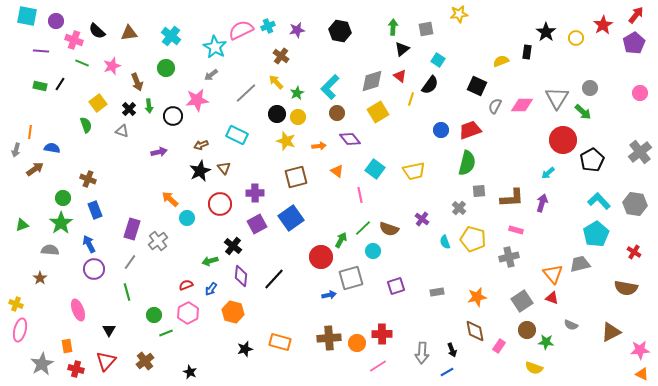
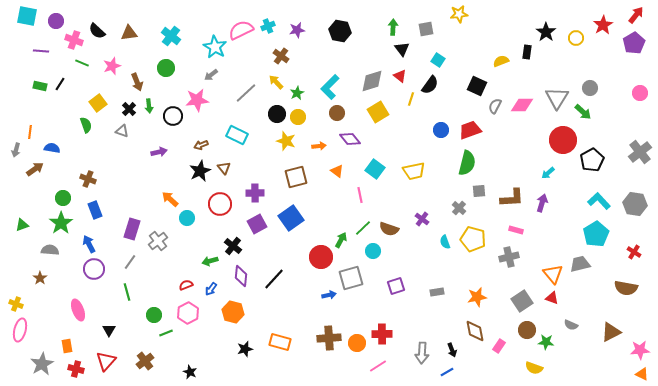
black triangle at (402, 49): rotated 28 degrees counterclockwise
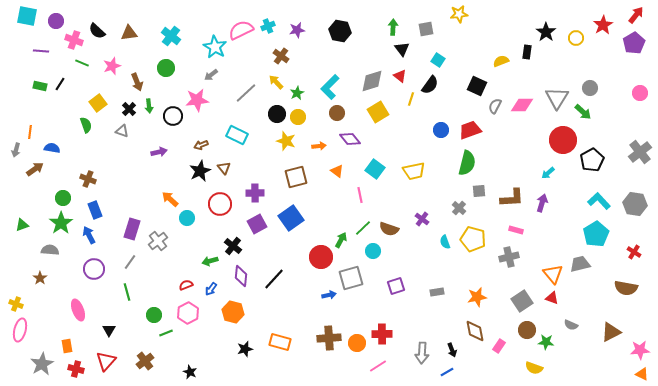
blue arrow at (89, 244): moved 9 px up
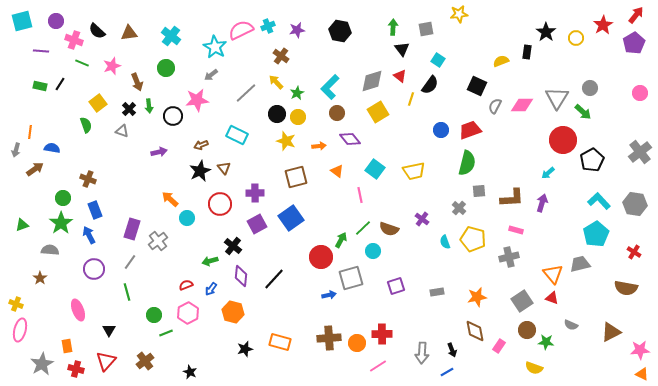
cyan square at (27, 16): moved 5 px left, 5 px down; rotated 25 degrees counterclockwise
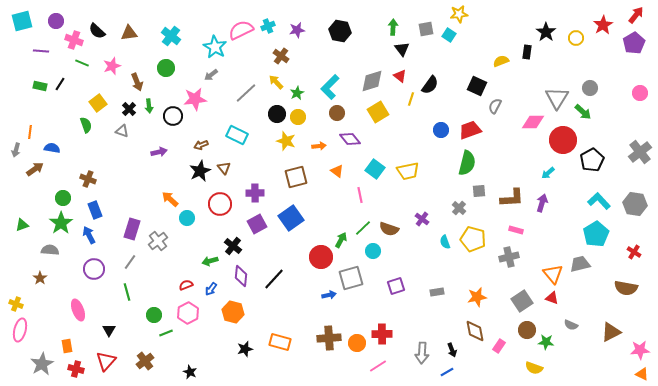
cyan square at (438, 60): moved 11 px right, 25 px up
pink star at (197, 100): moved 2 px left, 1 px up
pink diamond at (522, 105): moved 11 px right, 17 px down
yellow trapezoid at (414, 171): moved 6 px left
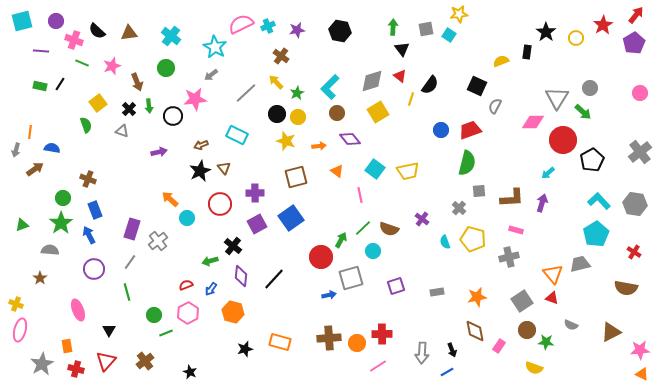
pink semicircle at (241, 30): moved 6 px up
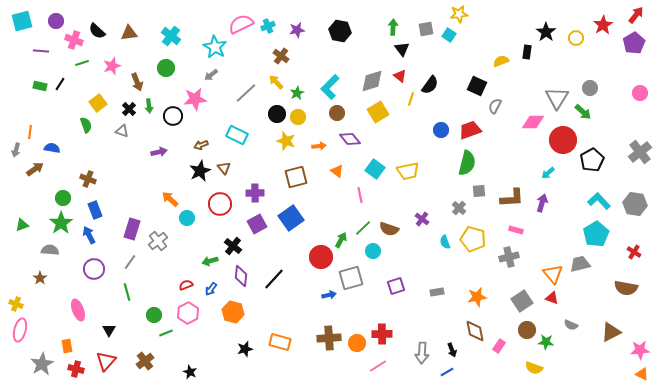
green line at (82, 63): rotated 40 degrees counterclockwise
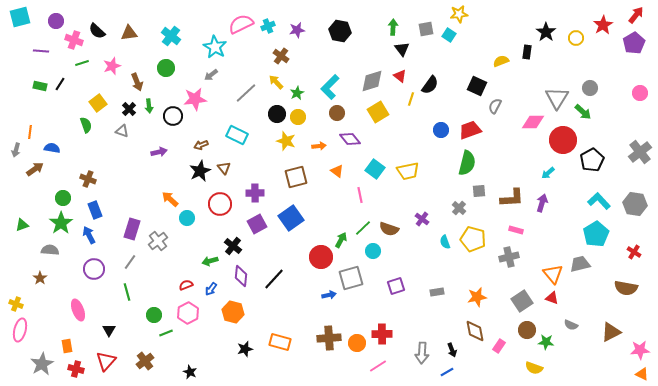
cyan square at (22, 21): moved 2 px left, 4 px up
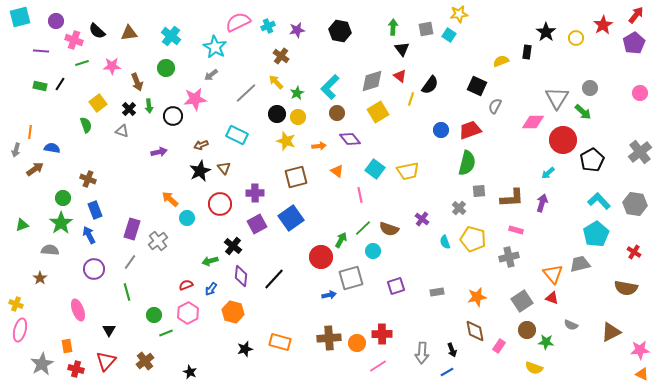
pink semicircle at (241, 24): moved 3 px left, 2 px up
pink star at (112, 66): rotated 18 degrees clockwise
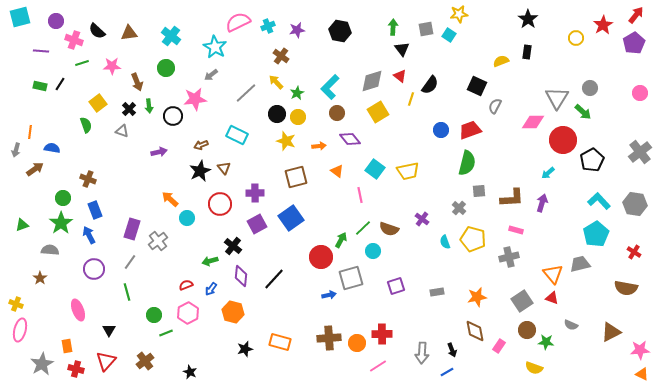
black star at (546, 32): moved 18 px left, 13 px up
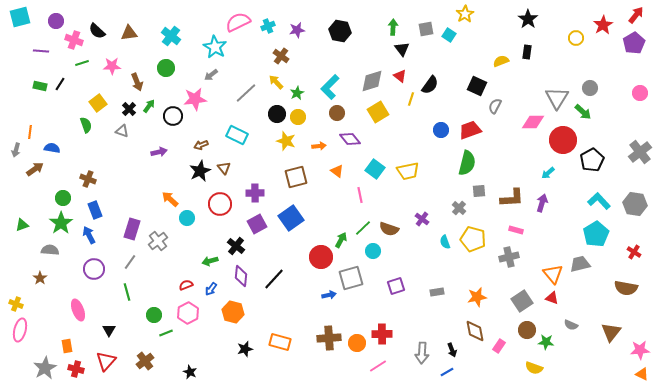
yellow star at (459, 14): moved 6 px right; rotated 24 degrees counterclockwise
green arrow at (149, 106): rotated 136 degrees counterclockwise
black cross at (233, 246): moved 3 px right
brown triangle at (611, 332): rotated 25 degrees counterclockwise
gray star at (42, 364): moved 3 px right, 4 px down
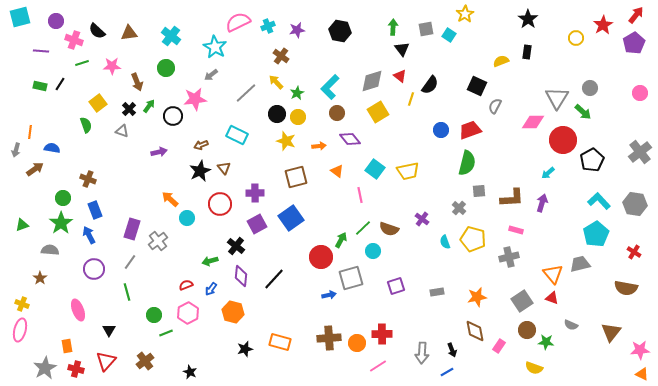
yellow cross at (16, 304): moved 6 px right
